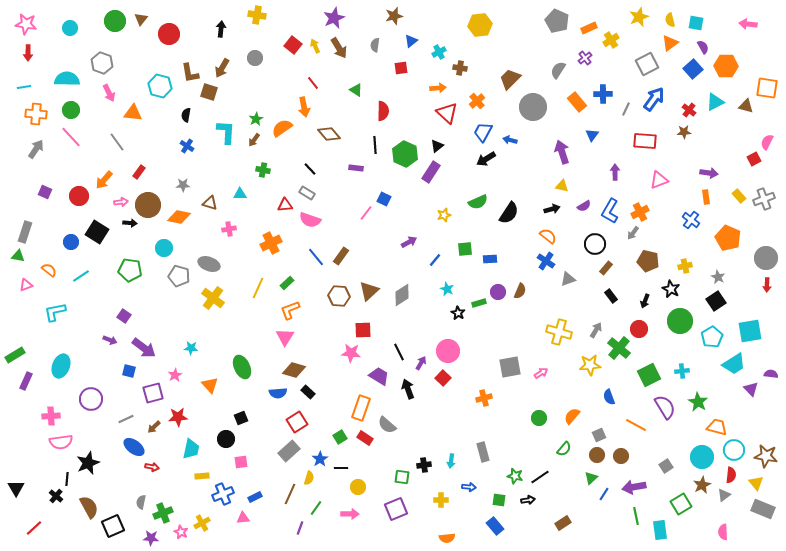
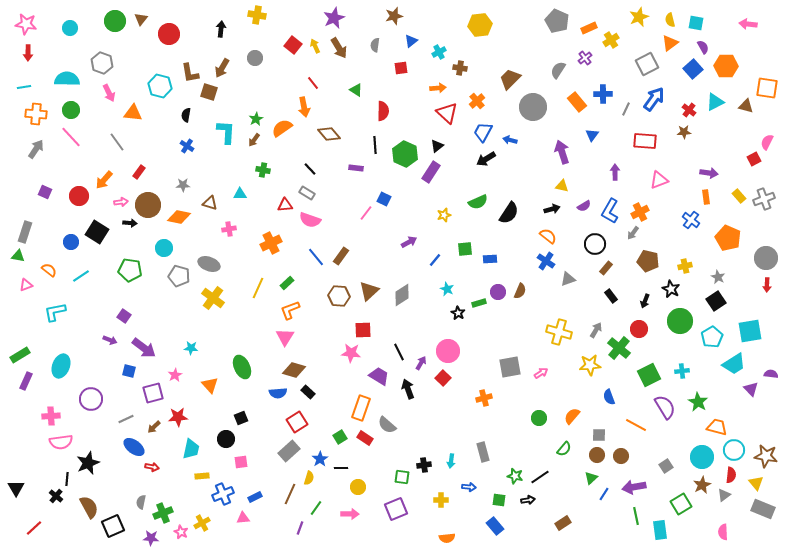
green rectangle at (15, 355): moved 5 px right
gray square at (599, 435): rotated 24 degrees clockwise
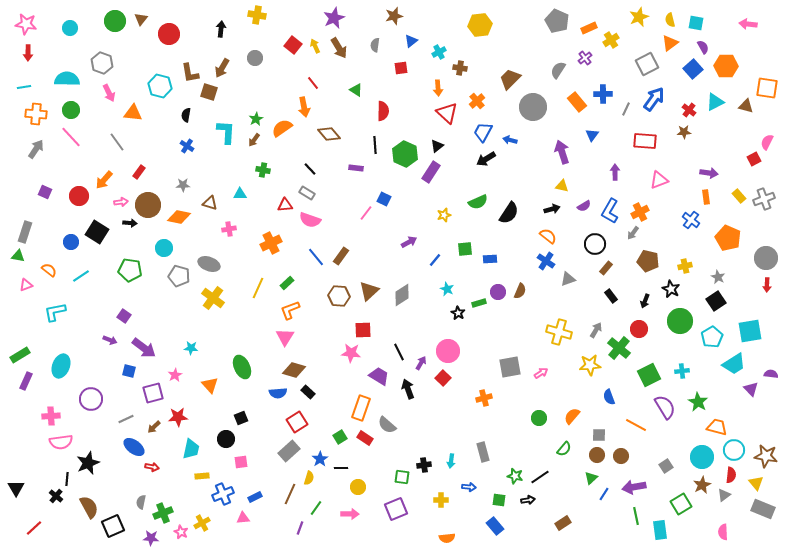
orange arrow at (438, 88): rotated 91 degrees clockwise
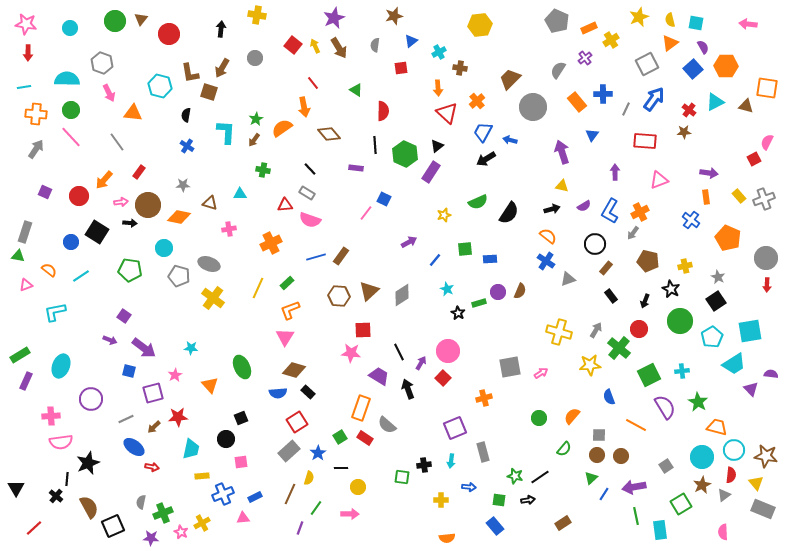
blue line at (316, 257): rotated 66 degrees counterclockwise
blue star at (320, 459): moved 2 px left, 6 px up
purple square at (396, 509): moved 59 px right, 81 px up
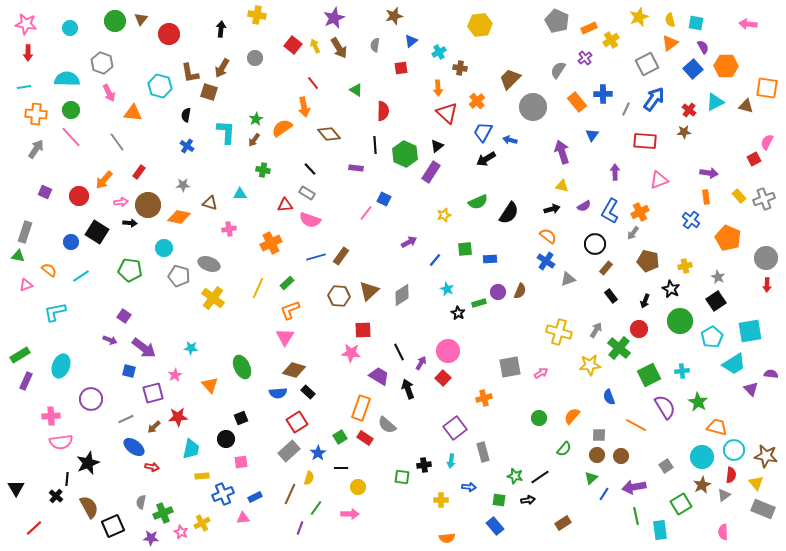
purple square at (455, 428): rotated 15 degrees counterclockwise
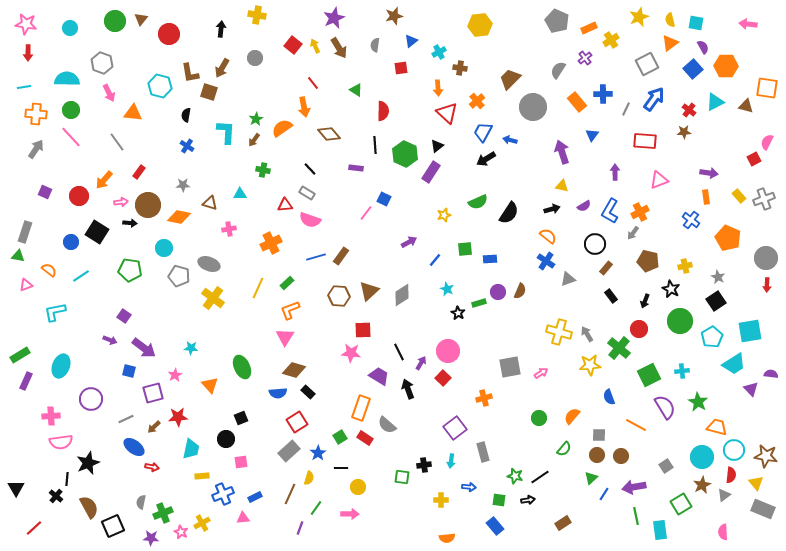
gray arrow at (596, 330): moved 9 px left, 4 px down; rotated 63 degrees counterclockwise
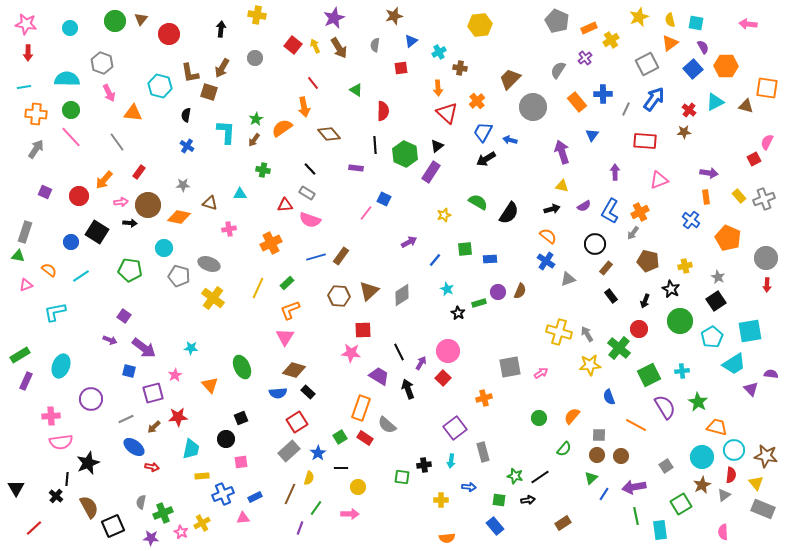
green semicircle at (478, 202): rotated 126 degrees counterclockwise
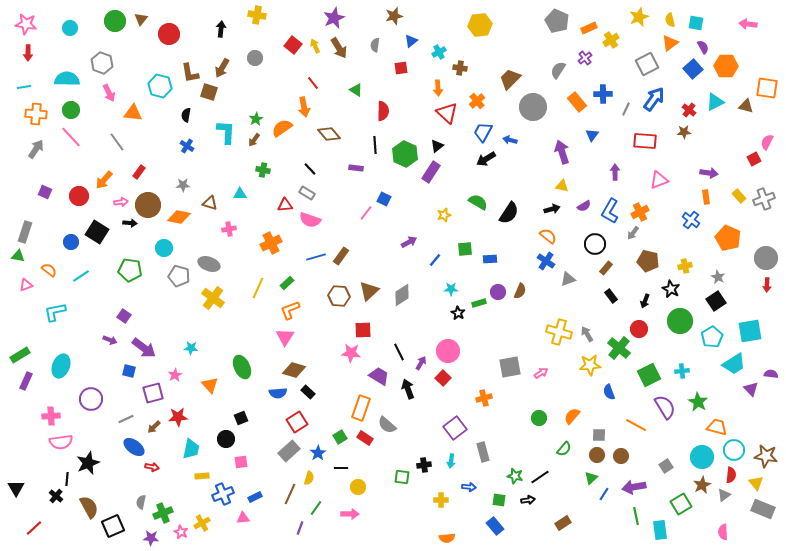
cyan star at (447, 289): moved 4 px right; rotated 24 degrees counterclockwise
blue semicircle at (609, 397): moved 5 px up
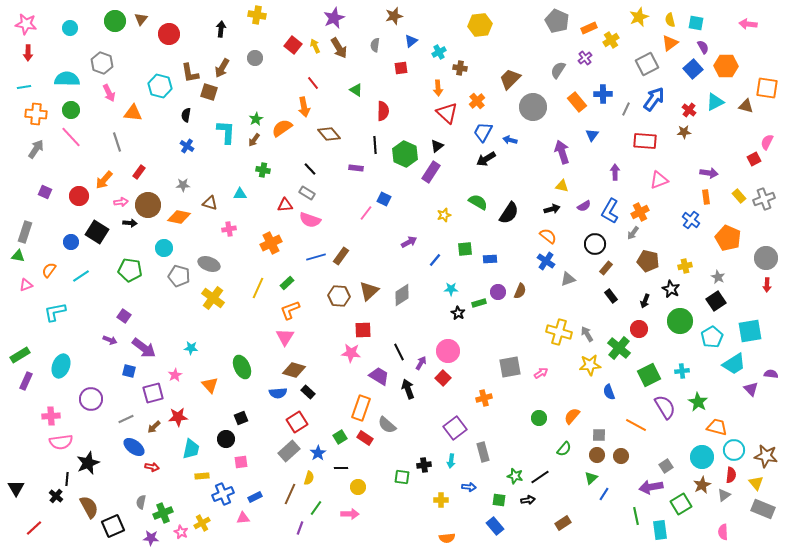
gray line at (117, 142): rotated 18 degrees clockwise
orange semicircle at (49, 270): rotated 91 degrees counterclockwise
purple arrow at (634, 487): moved 17 px right
